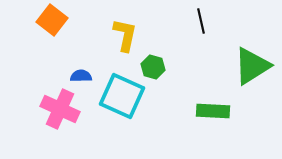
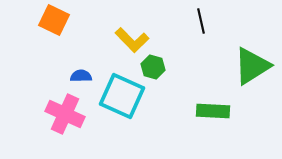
orange square: moved 2 px right; rotated 12 degrees counterclockwise
yellow L-shape: moved 7 px right, 5 px down; rotated 124 degrees clockwise
pink cross: moved 5 px right, 5 px down
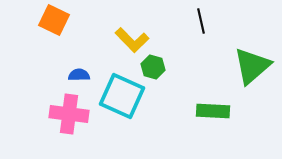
green triangle: rotated 9 degrees counterclockwise
blue semicircle: moved 2 px left, 1 px up
pink cross: moved 4 px right; rotated 18 degrees counterclockwise
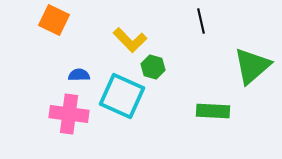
yellow L-shape: moved 2 px left
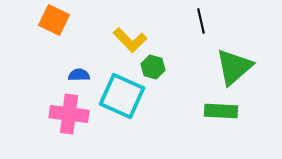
green triangle: moved 18 px left, 1 px down
green rectangle: moved 8 px right
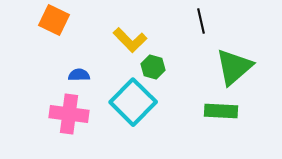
cyan square: moved 11 px right, 6 px down; rotated 21 degrees clockwise
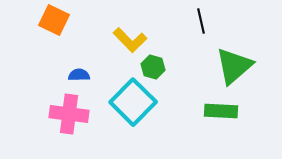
green triangle: moved 1 px up
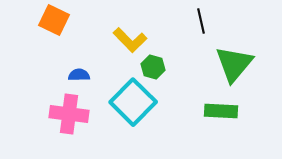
green triangle: moved 2 px up; rotated 9 degrees counterclockwise
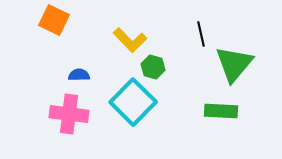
black line: moved 13 px down
